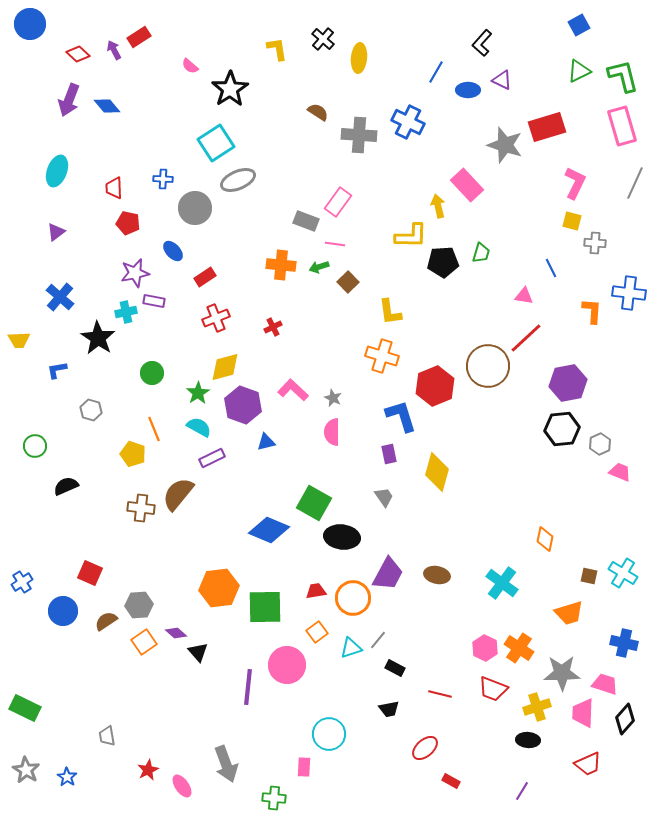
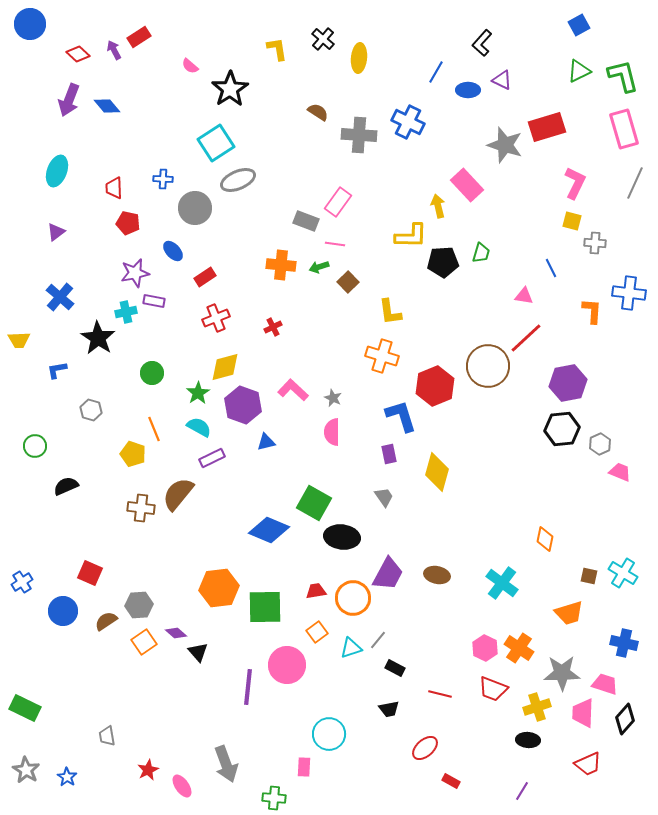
pink rectangle at (622, 126): moved 2 px right, 3 px down
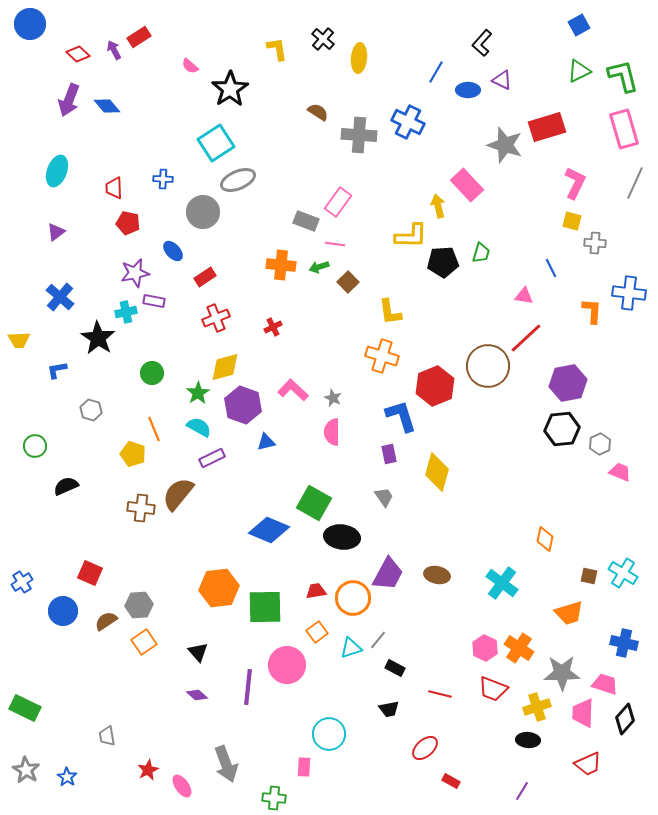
gray circle at (195, 208): moved 8 px right, 4 px down
purple diamond at (176, 633): moved 21 px right, 62 px down
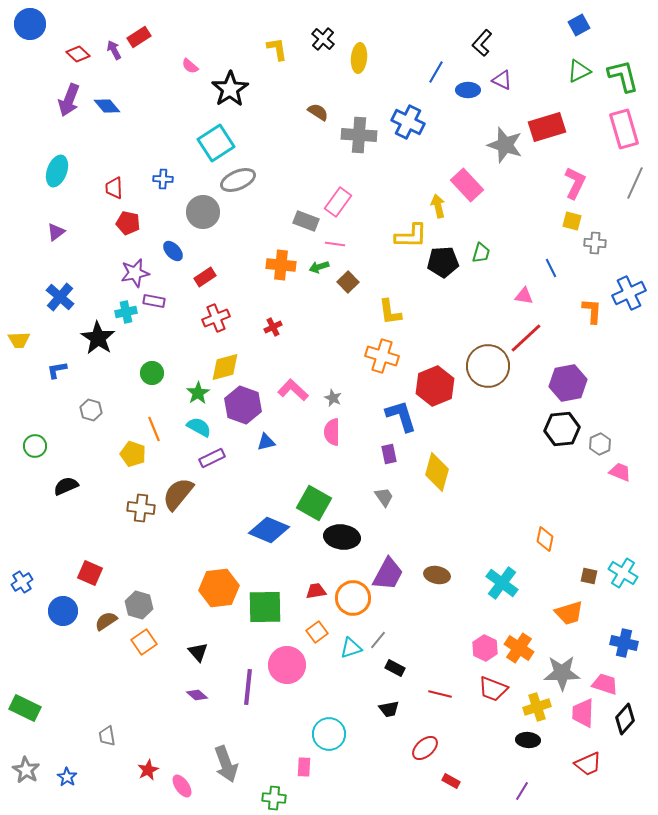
blue cross at (629, 293): rotated 32 degrees counterclockwise
gray hexagon at (139, 605): rotated 20 degrees clockwise
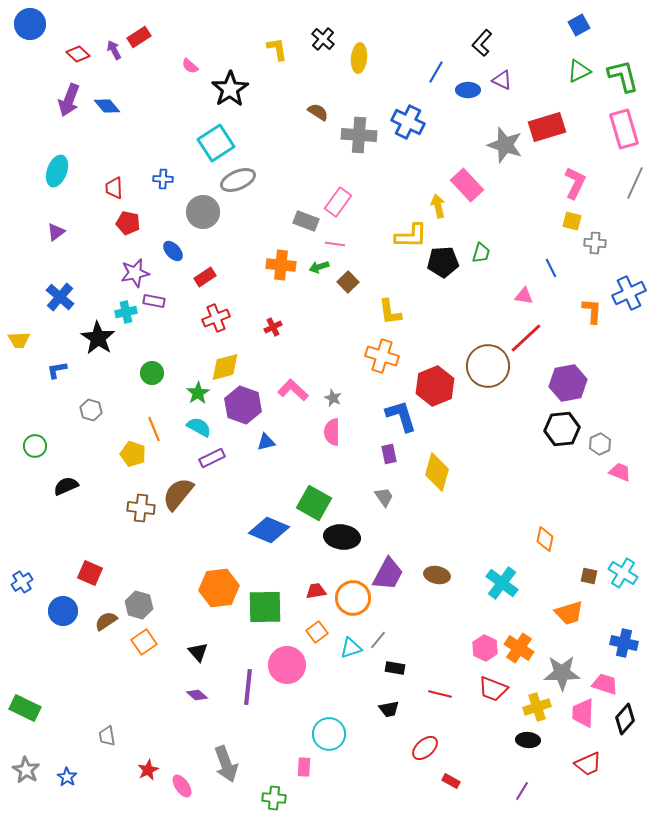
black rectangle at (395, 668): rotated 18 degrees counterclockwise
